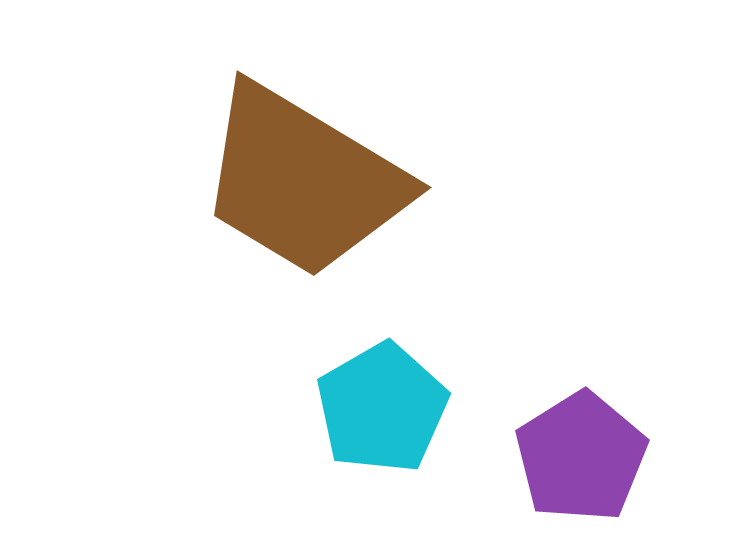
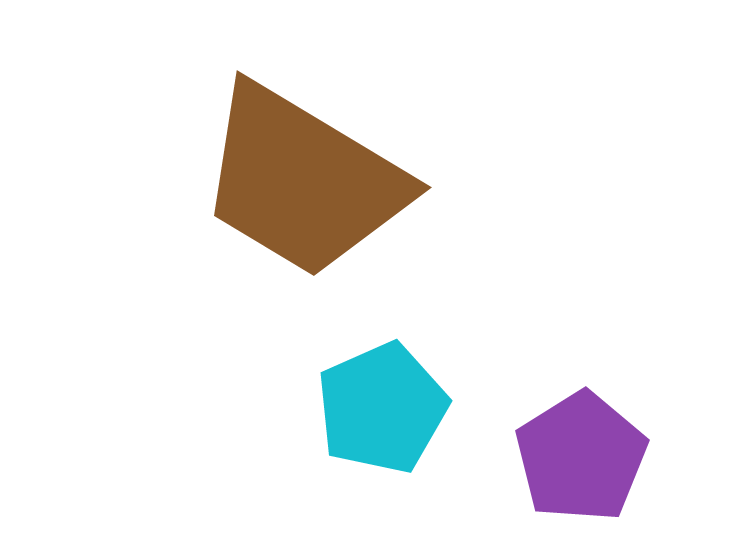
cyan pentagon: rotated 6 degrees clockwise
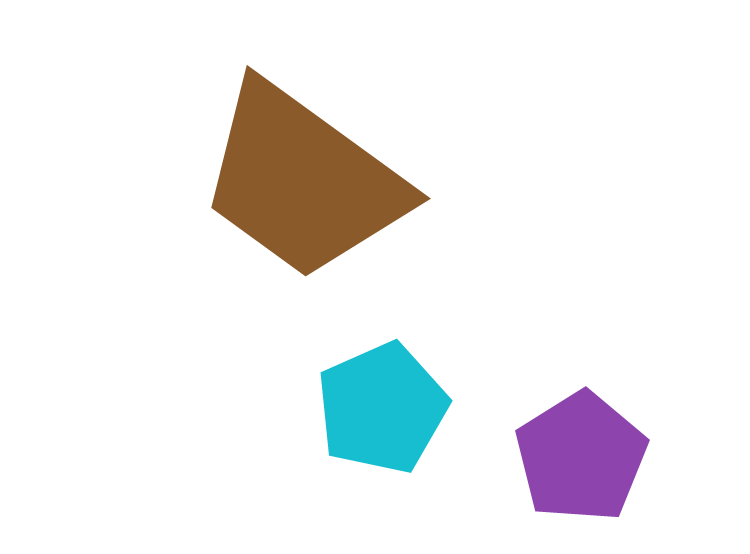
brown trapezoid: rotated 5 degrees clockwise
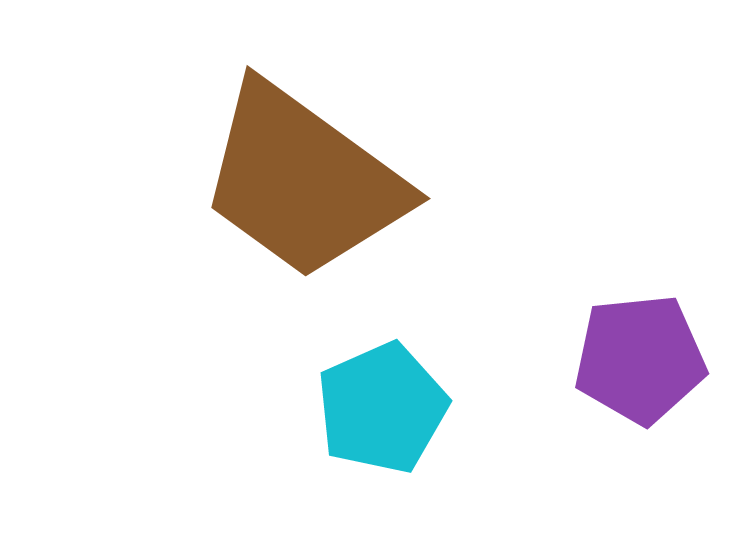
purple pentagon: moved 59 px right, 98 px up; rotated 26 degrees clockwise
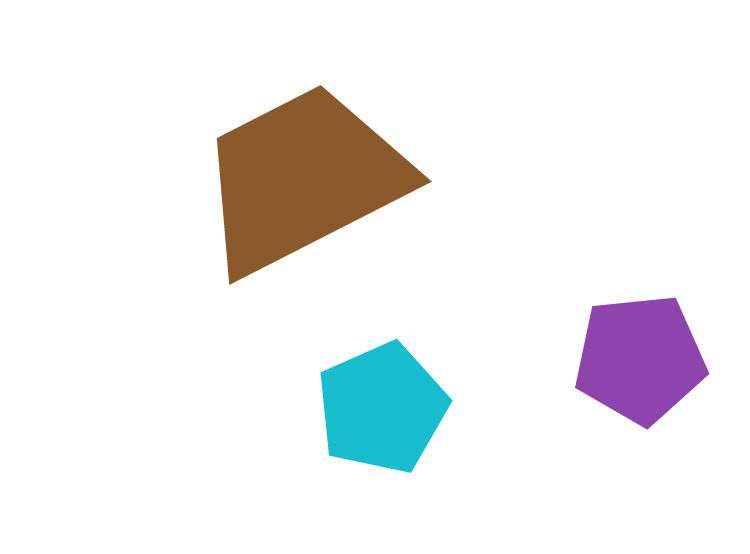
brown trapezoid: moved 2 px up; rotated 117 degrees clockwise
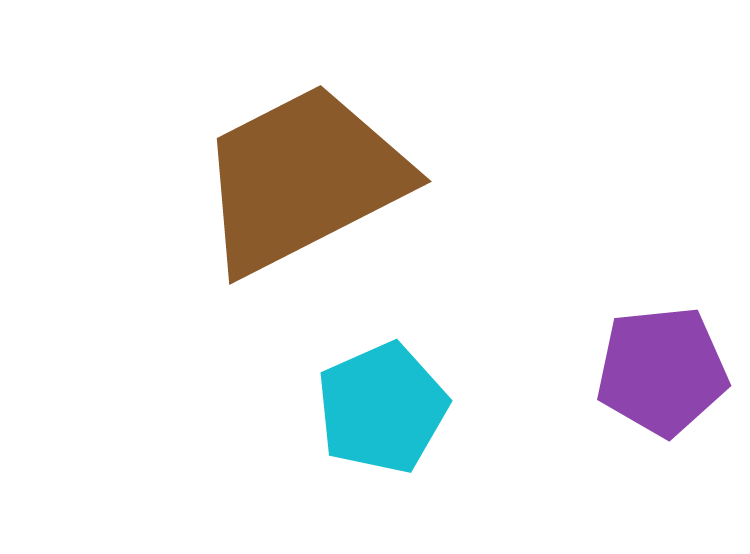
purple pentagon: moved 22 px right, 12 px down
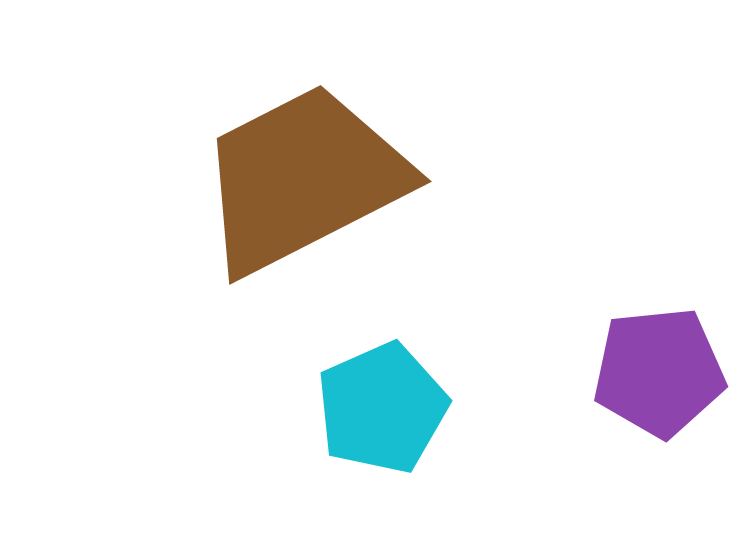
purple pentagon: moved 3 px left, 1 px down
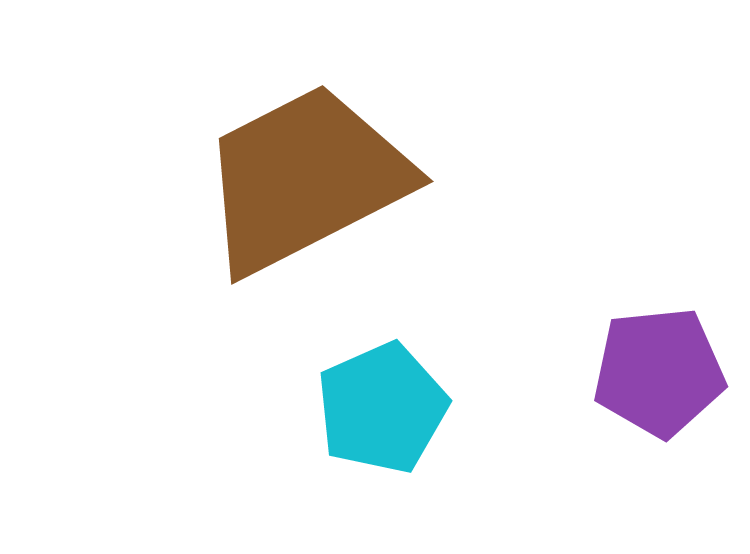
brown trapezoid: moved 2 px right
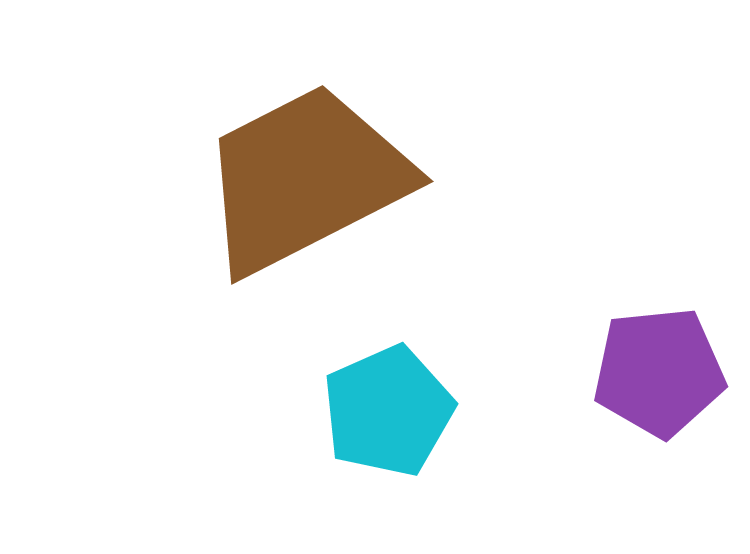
cyan pentagon: moved 6 px right, 3 px down
